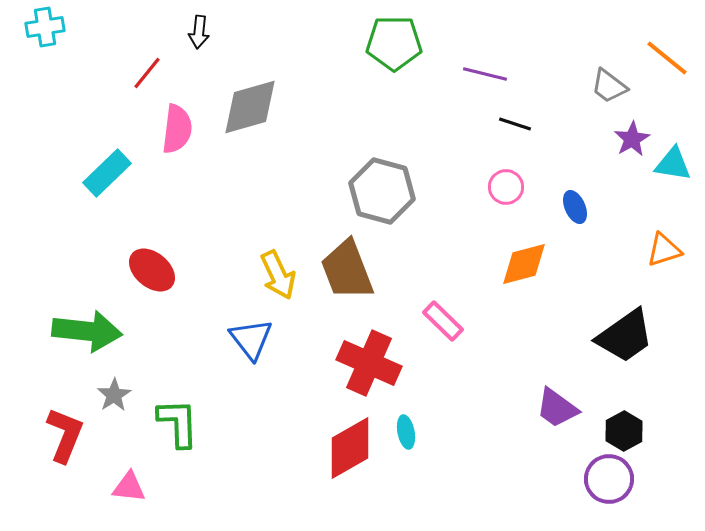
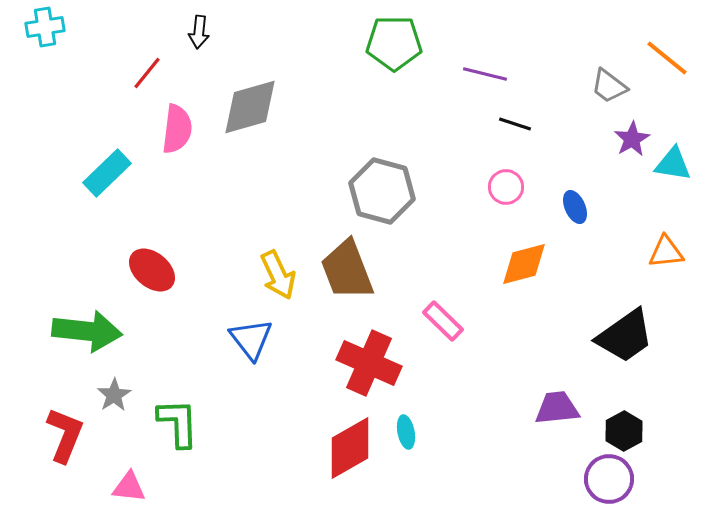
orange triangle: moved 2 px right, 2 px down; rotated 12 degrees clockwise
purple trapezoid: rotated 138 degrees clockwise
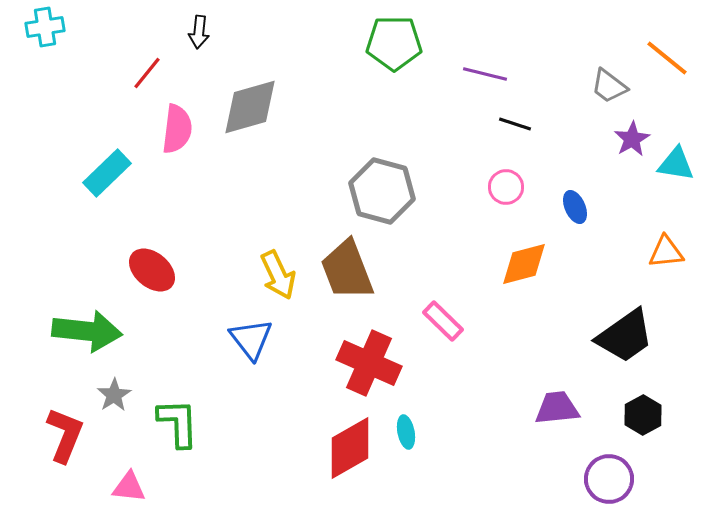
cyan triangle: moved 3 px right
black hexagon: moved 19 px right, 16 px up
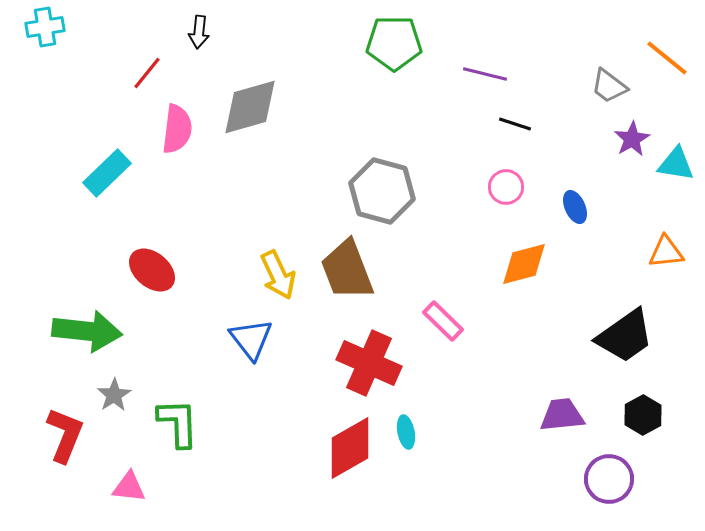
purple trapezoid: moved 5 px right, 7 px down
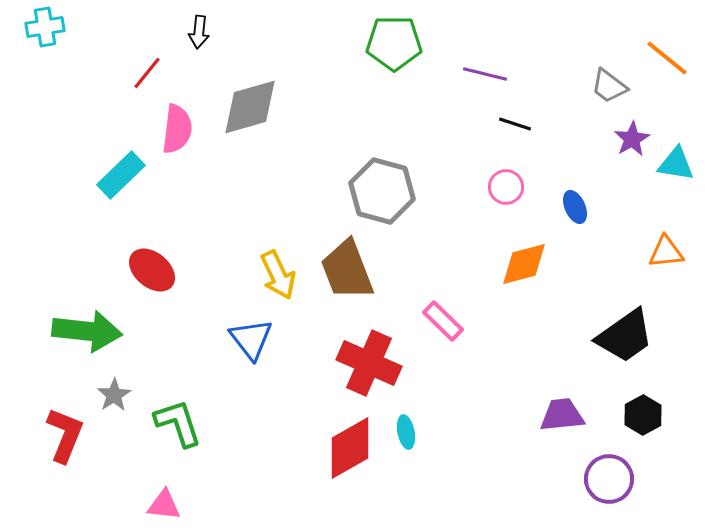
cyan rectangle: moved 14 px right, 2 px down
green L-shape: rotated 16 degrees counterclockwise
pink triangle: moved 35 px right, 18 px down
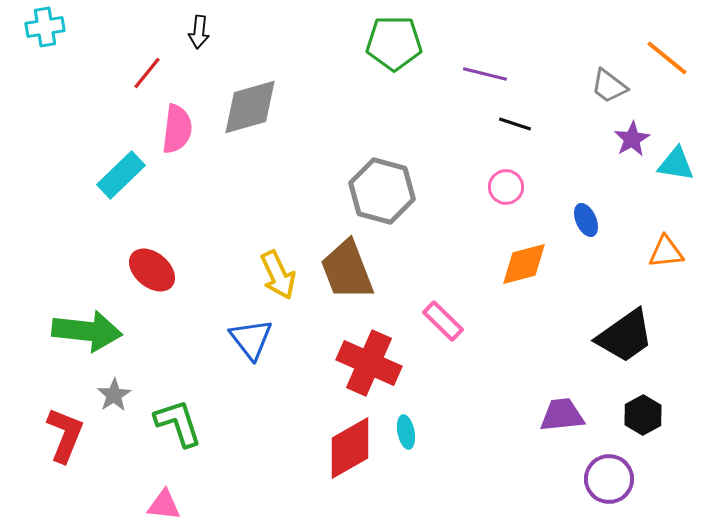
blue ellipse: moved 11 px right, 13 px down
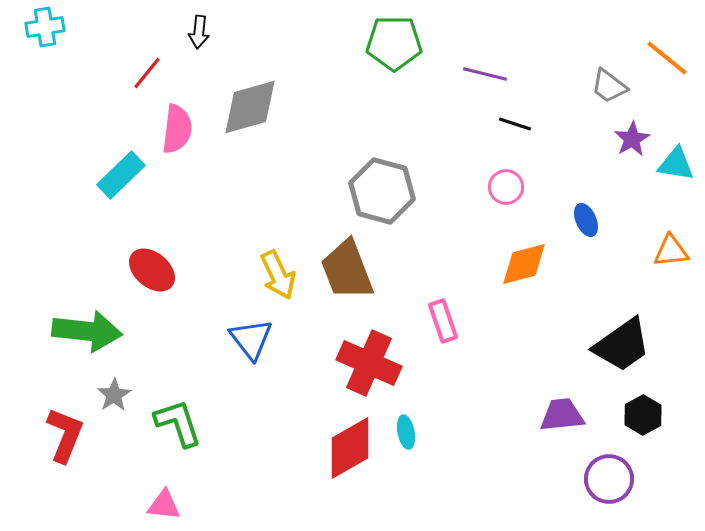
orange triangle: moved 5 px right, 1 px up
pink rectangle: rotated 27 degrees clockwise
black trapezoid: moved 3 px left, 9 px down
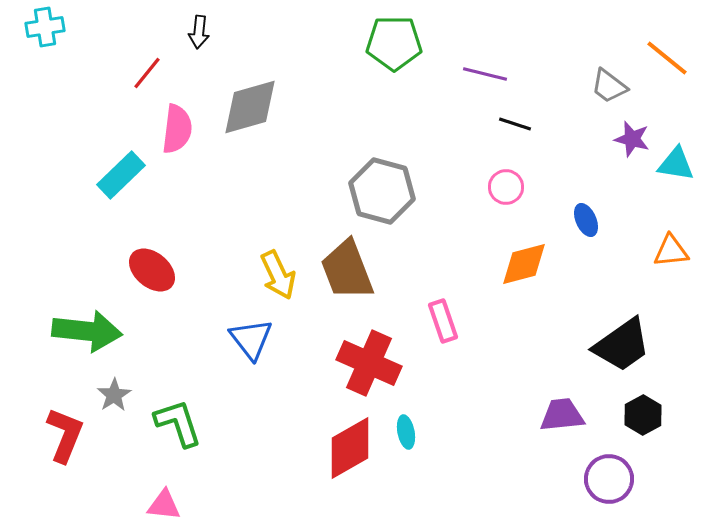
purple star: rotated 27 degrees counterclockwise
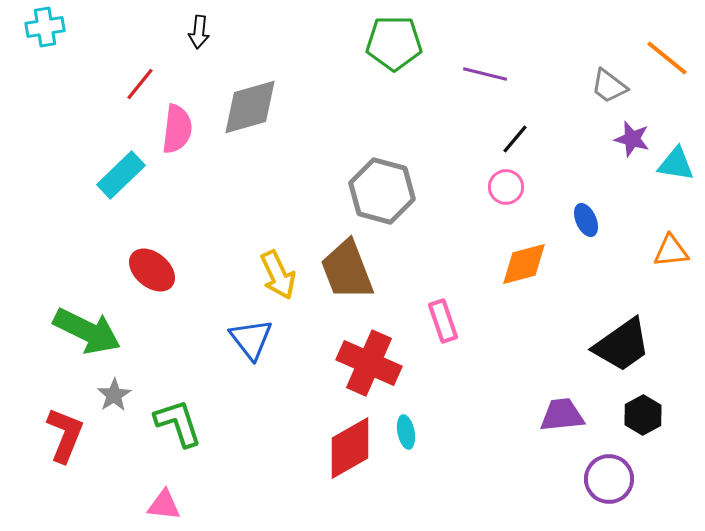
red line: moved 7 px left, 11 px down
black line: moved 15 px down; rotated 68 degrees counterclockwise
green arrow: rotated 20 degrees clockwise
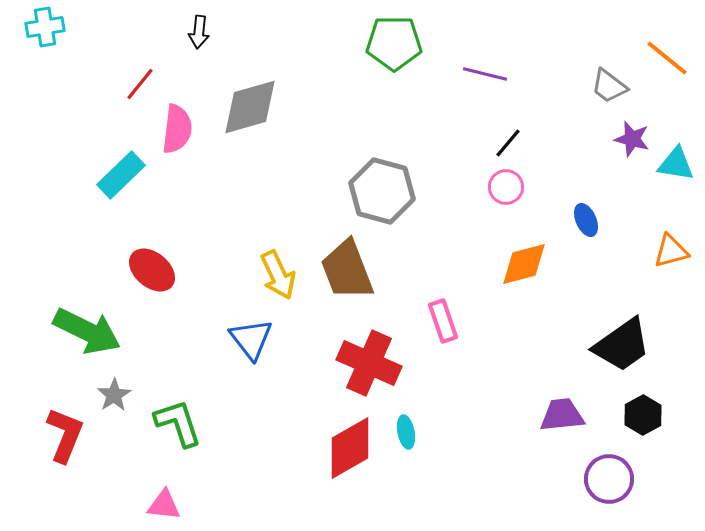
black line: moved 7 px left, 4 px down
orange triangle: rotated 9 degrees counterclockwise
